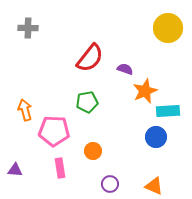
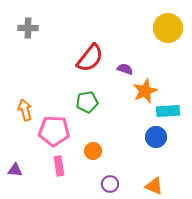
pink rectangle: moved 1 px left, 2 px up
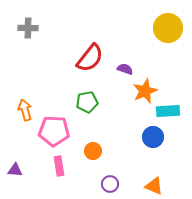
blue circle: moved 3 px left
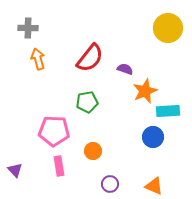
orange arrow: moved 13 px right, 51 px up
purple triangle: rotated 42 degrees clockwise
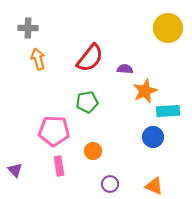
purple semicircle: rotated 14 degrees counterclockwise
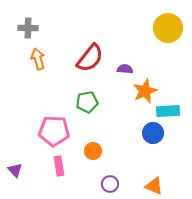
blue circle: moved 4 px up
